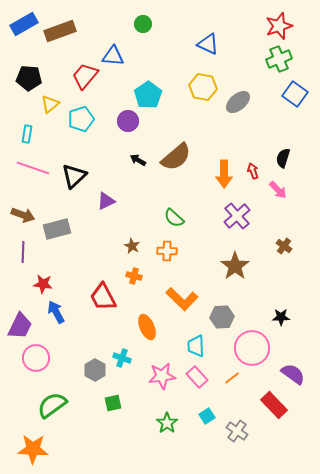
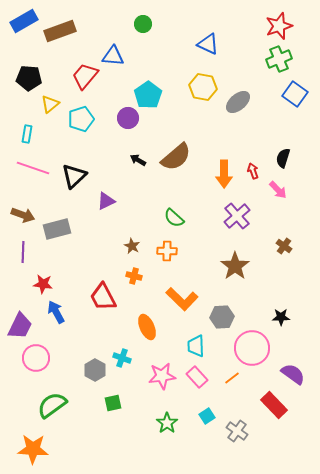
blue rectangle at (24, 24): moved 3 px up
purple circle at (128, 121): moved 3 px up
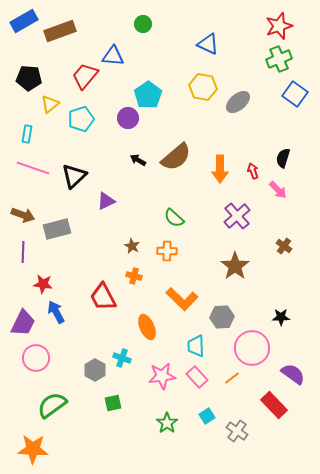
orange arrow at (224, 174): moved 4 px left, 5 px up
purple trapezoid at (20, 326): moved 3 px right, 3 px up
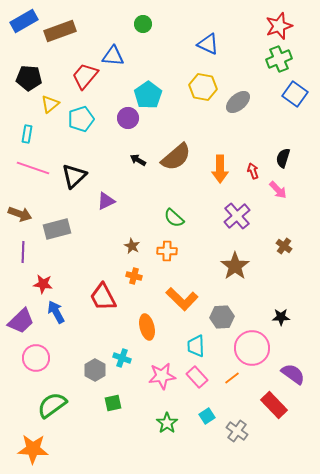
brown arrow at (23, 215): moved 3 px left, 1 px up
purple trapezoid at (23, 323): moved 2 px left, 2 px up; rotated 20 degrees clockwise
orange ellipse at (147, 327): rotated 10 degrees clockwise
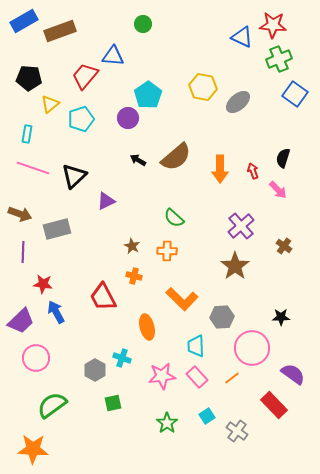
red star at (279, 26): moved 6 px left, 1 px up; rotated 24 degrees clockwise
blue triangle at (208, 44): moved 34 px right, 7 px up
purple cross at (237, 216): moved 4 px right, 10 px down
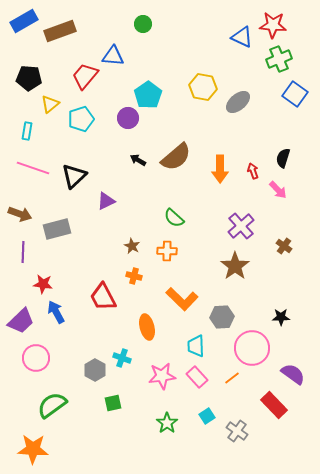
cyan rectangle at (27, 134): moved 3 px up
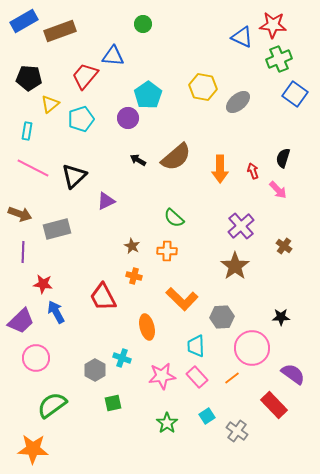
pink line at (33, 168): rotated 8 degrees clockwise
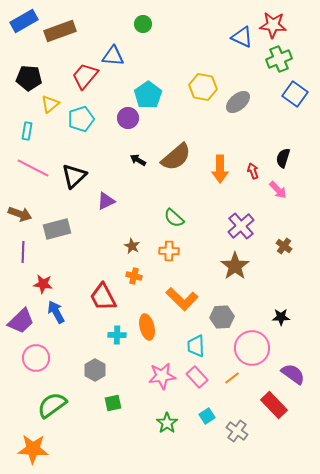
orange cross at (167, 251): moved 2 px right
cyan cross at (122, 358): moved 5 px left, 23 px up; rotated 18 degrees counterclockwise
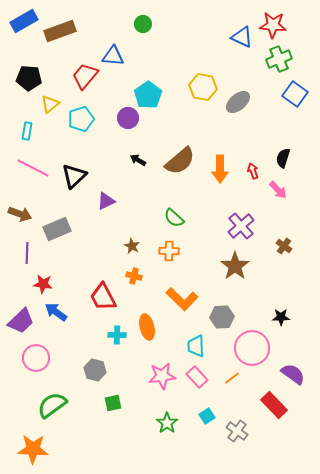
brown semicircle at (176, 157): moved 4 px right, 4 px down
gray rectangle at (57, 229): rotated 8 degrees counterclockwise
purple line at (23, 252): moved 4 px right, 1 px down
blue arrow at (56, 312): rotated 25 degrees counterclockwise
gray hexagon at (95, 370): rotated 15 degrees counterclockwise
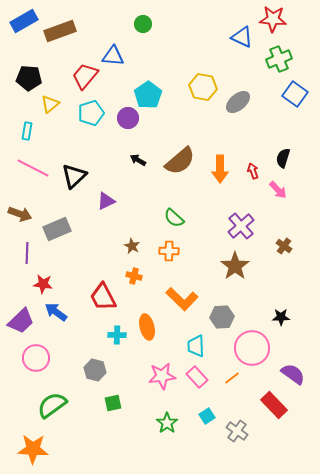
red star at (273, 25): moved 6 px up
cyan pentagon at (81, 119): moved 10 px right, 6 px up
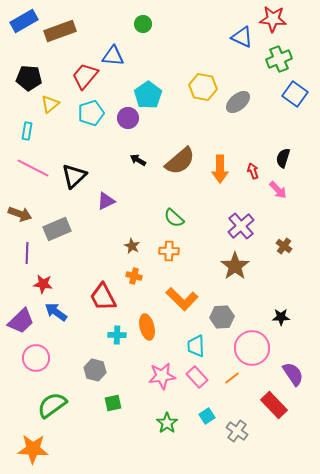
purple semicircle at (293, 374): rotated 20 degrees clockwise
